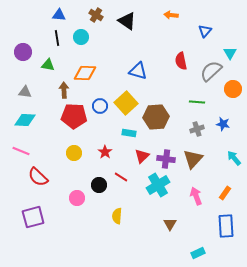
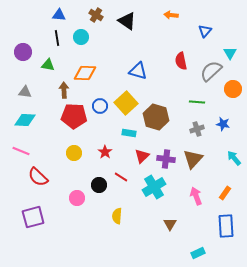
brown hexagon at (156, 117): rotated 20 degrees clockwise
cyan cross at (158, 185): moved 4 px left, 2 px down
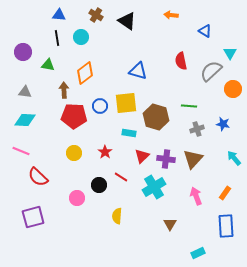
blue triangle at (205, 31): rotated 40 degrees counterclockwise
orange diamond at (85, 73): rotated 40 degrees counterclockwise
green line at (197, 102): moved 8 px left, 4 px down
yellow square at (126, 103): rotated 35 degrees clockwise
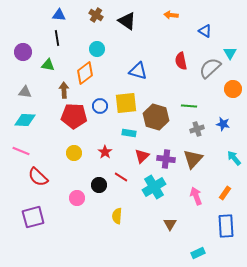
cyan circle at (81, 37): moved 16 px right, 12 px down
gray semicircle at (211, 71): moved 1 px left, 3 px up
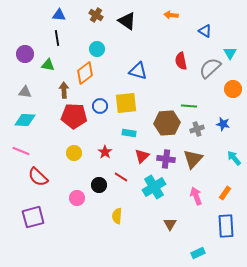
purple circle at (23, 52): moved 2 px right, 2 px down
brown hexagon at (156, 117): moved 11 px right, 6 px down; rotated 20 degrees counterclockwise
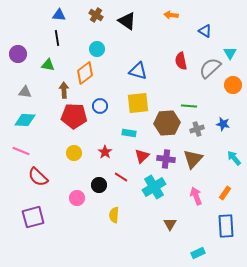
purple circle at (25, 54): moved 7 px left
orange circle at (233, 89): moved 4 px up
yellow square at (126, 103): moved 12 px right
yellow semicircle at (117, 216): moved 3 px left, 1 px up
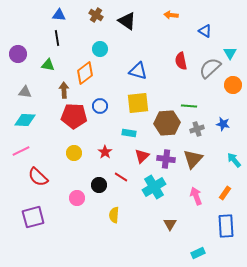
cyan circle at (97, 49): moved 3 px right
pink line at (21, 151): rotated 48 degrees counterclockwise
cyan arrow at (234, 158): moved 2 px down
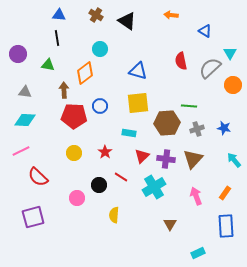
blue star at (223, 124): moved 1 px right, 4 px down
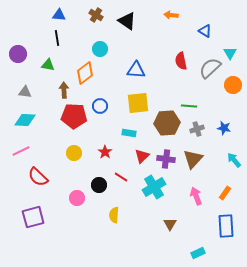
blue triangle at (138, 71): moved 2 px left, 1 px up; rotated 12 degrees counterclockwise
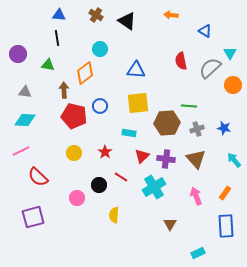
red pentagon at (74, 116): rotated 10 degrees clockwise
brown triangle at (193, 159): moved 3 px right; rotated 25 degrees counterclockwise
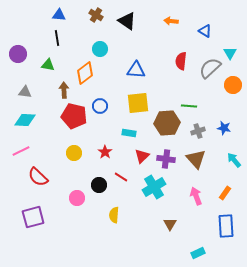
orange arrow at (171, 15): moved 6 px down
red semicircle at (181, 61): rotated 18 degrees clockwise
gray cross at (197, 129): moved 1 px right, 2 px down
